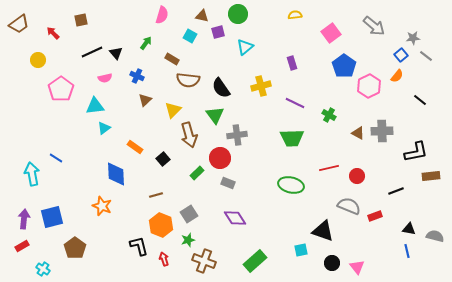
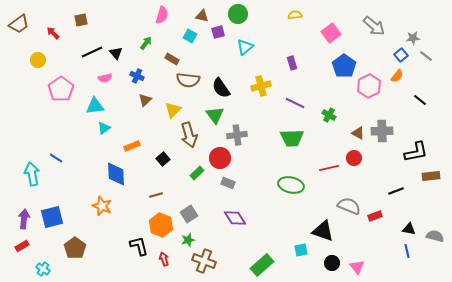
orange rectangle at (135, 147): moved 3 px left, 1 px up; rotated 56 degrees counterclockwise
red circle at (357, 176): moved 3 px left, 18 px up
green rectangle at (255, 261): moved 7 px right, 4 px down
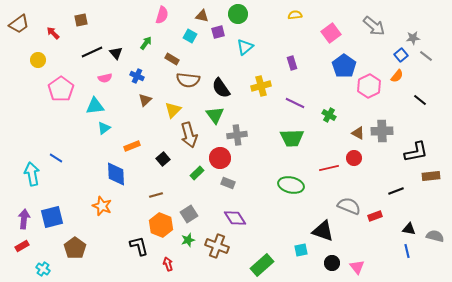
red arrow at (164, 259): moved 4 px right, 5 px down
brown cross at (204, 261): moved 13 px right, 15 px up
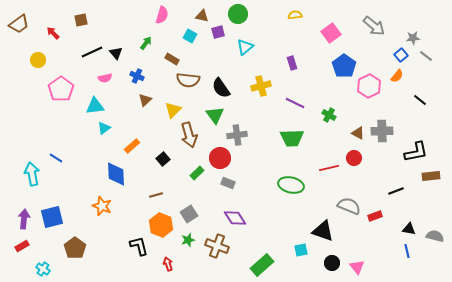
orange rectangle at (132, 146): rotated 21 degrees counterclockwise
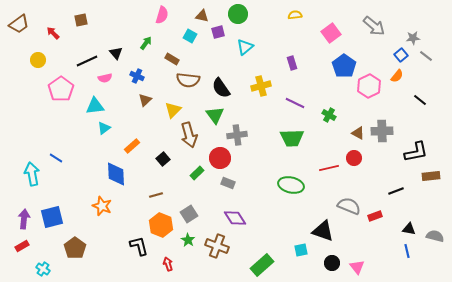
black line at (92, 52): moved 5 px left, 9 px down
green star at (188, 240): rotated 24 degrees counterclockwise
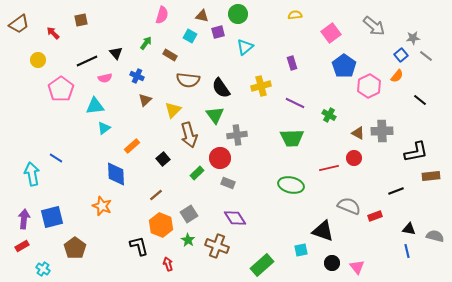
brown rectangle at (172, 59): moved 2 px left, 4 px up
brown line at (156, 195): rotated 24 degrees counterclockwise
